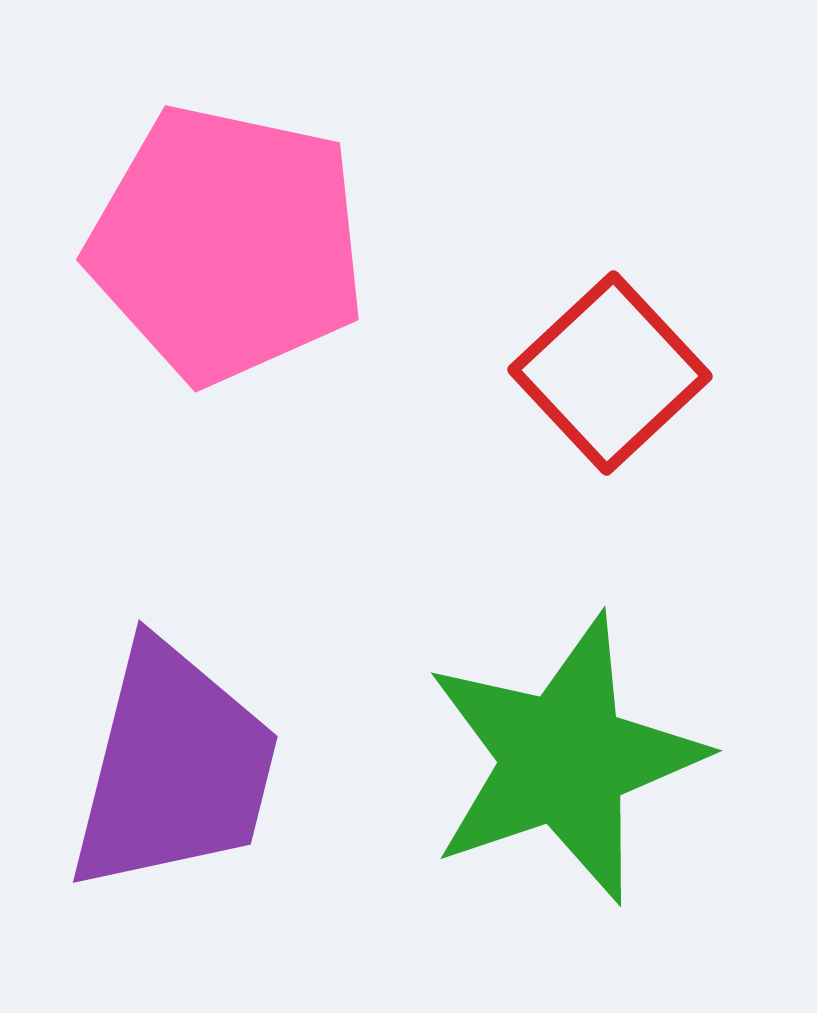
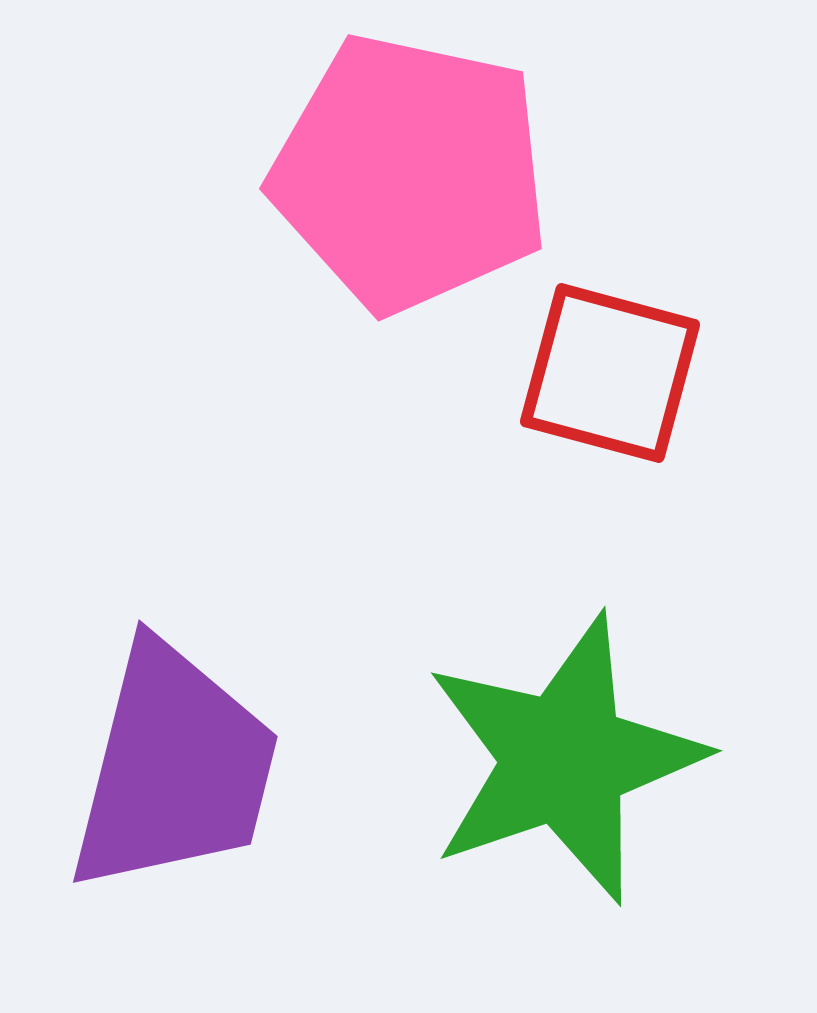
pink pentagon: moved 183 px right, 71 px up
red square: rotated 32 degrees counterclockwise
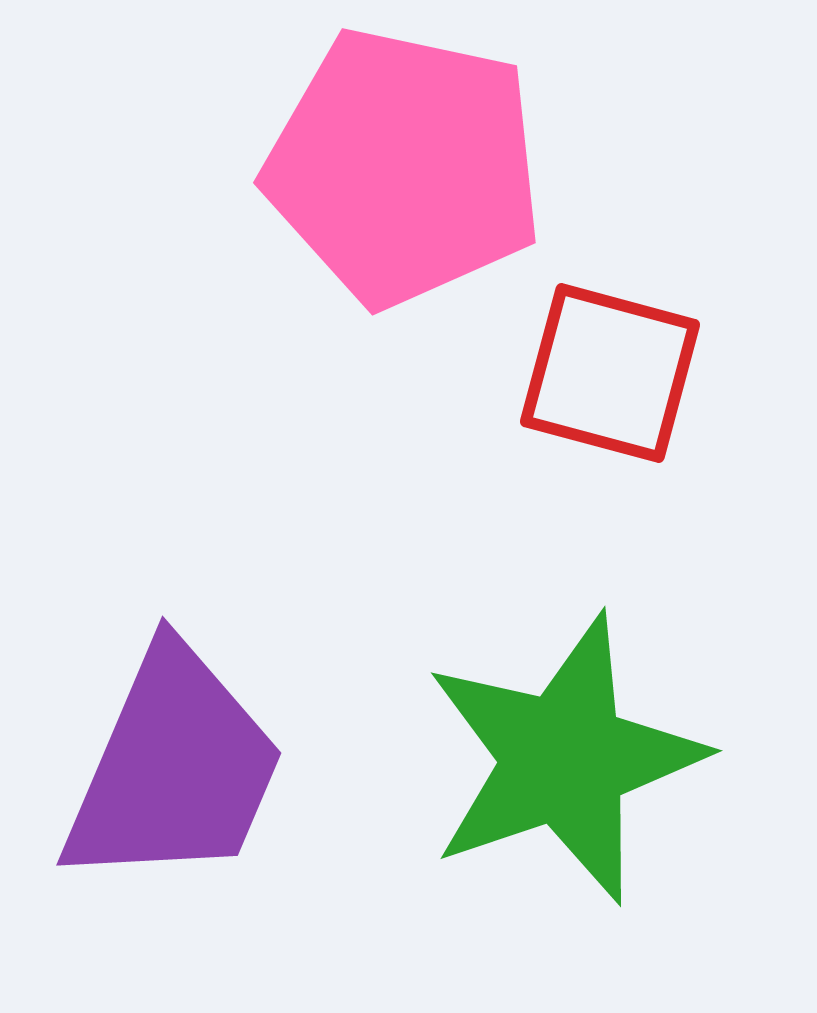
pink pentagon: moved 6 px left, 6 px up
purple trapezoid: rotated 9 degrees clockwise
